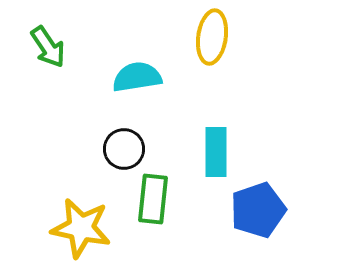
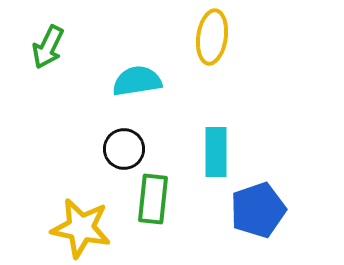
green arrow: rotated 60 degrees clockwise
cyan semicircle: moved 4 px down
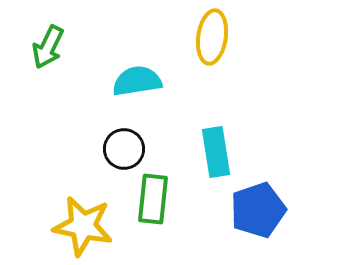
cyan rectangle: rotated 9 degrees counterclockwise
yellow star: moved 2 px right, 2 px up
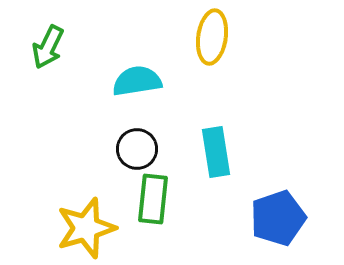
black circle: moved 13 px right
blue pentagon: moved 20 px right, 8 px down
yellow star: moved 3 px right, 2 px down; rotated 28 degrees counterclockwise
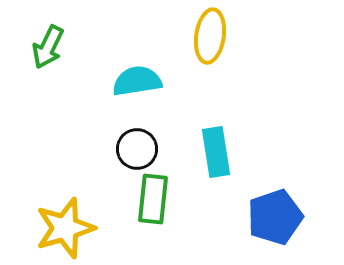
yellow ellipse: moved 2 px left, 1 px up
blue pentagon: moved 3 px left, 1 px up
yellow star: moved 21 px left
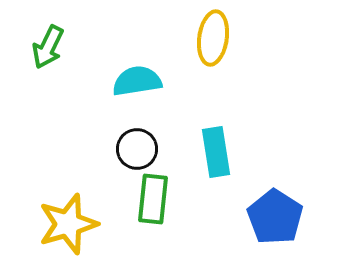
yellow ellipse: moved 3 px right, 2 px down
blue pentagon: rotated 20 degrees counterclockwise
yellow star: moved 3 px right, 4 px up
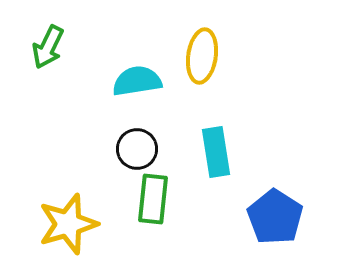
yellow ellipse: moved 11 px left, 18 px down
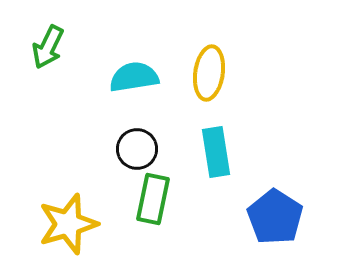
yellow ellipse: moved 7 px right, 17 px down
cyan semicircle: moved 3 px left, 4 px up
green rectangle: rotated 6 degrees clockwise
